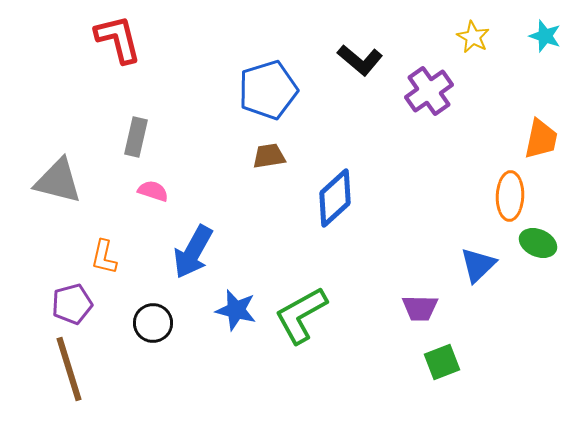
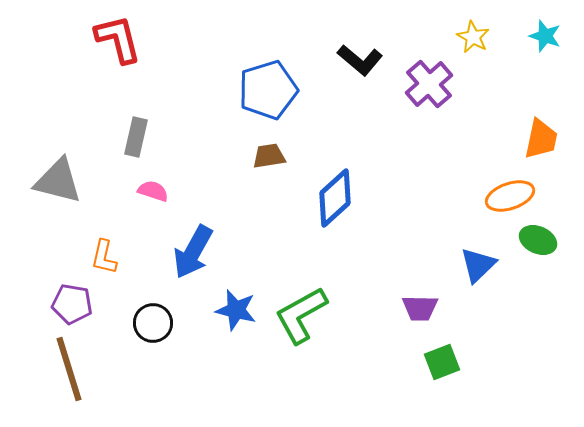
purple cross: moved 7 px up; rotated 6 degrees counterclockwise
orange ellipse: rotated 69 degrees clockwise
green ellipse: moved 3 px up
purple pentagon: rotated 24 degrees clockwise
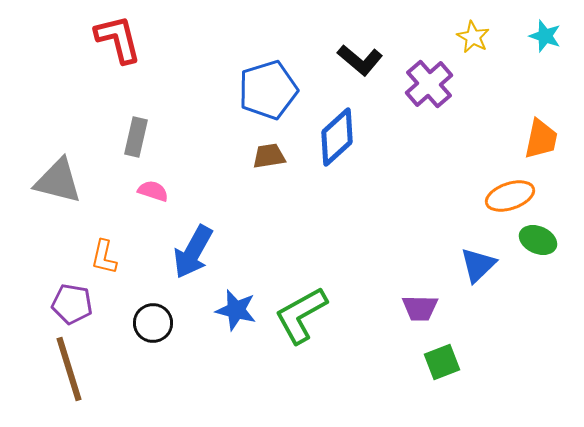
blue diamond: moved 2 px right, 61 px up
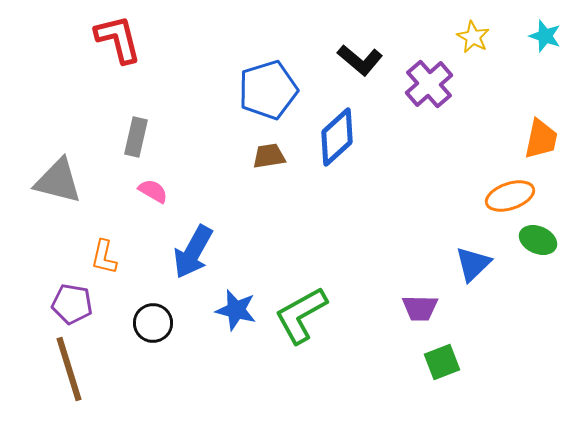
pink semicircle: rotated 12 degrees clockwise
blue triangle: moved 5 px left, 1 px up
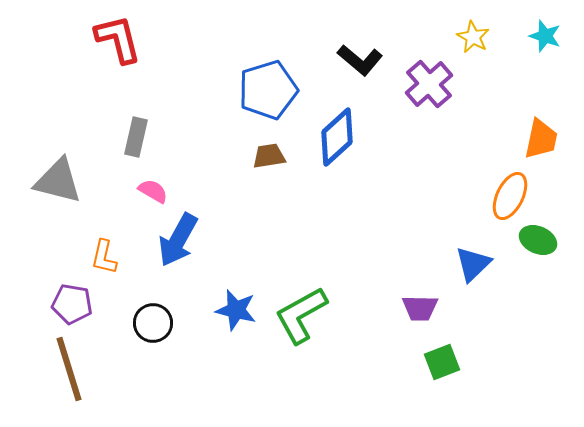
orange ellipse: rotated 45 degrees counterclockwise
blue arrow: moved 15 px left, 12 px up
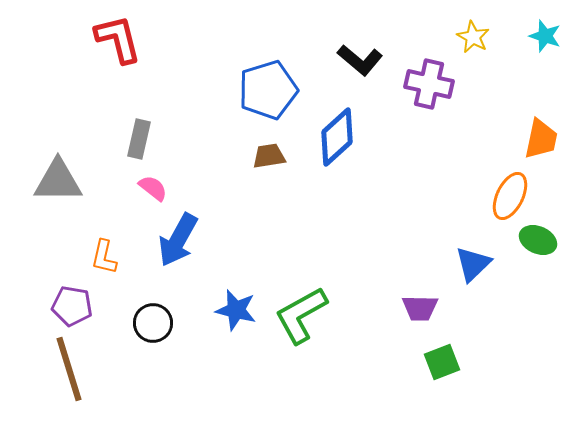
purple cross: rotated 36 degrees counterclockwise
gray rectangle: moved 3 px right, 2 px down
gray triangle: rotated 14 degrees counterclockwise
pink semicircle: moved 3 px up; rotated 8 degrees clockwise
purple pentagon: moved 2 px down
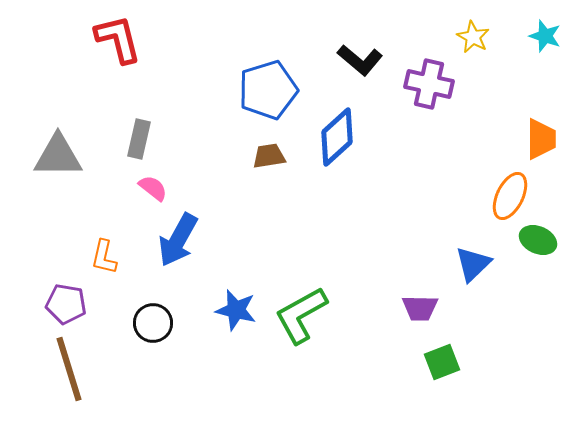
orange trapezoid: rotated 12 degrees counterclockwise
gray triangle: moved 25 px up
purple pentagon: moved 6 px left, 2 px up
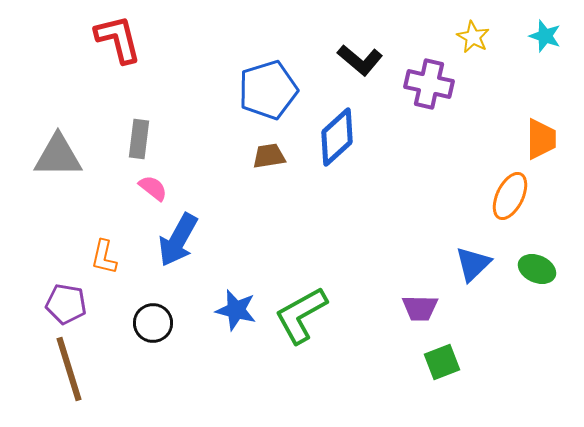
gray rectangle: rotated 6 degrees counterclockwise
green ellipse: moved 1 px left, 29 px down
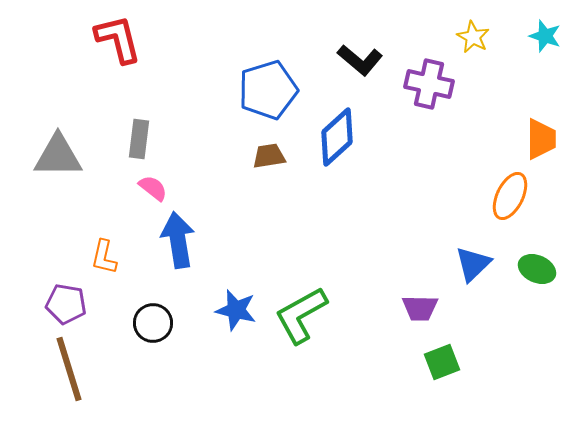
blue arrow: rotated 142 degrees clockwise
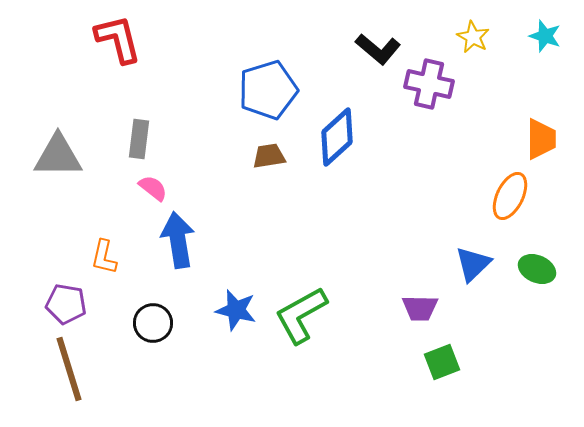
black L-shape: moved 18 px right, 11 px up
